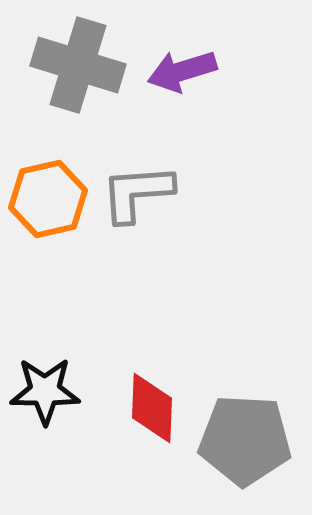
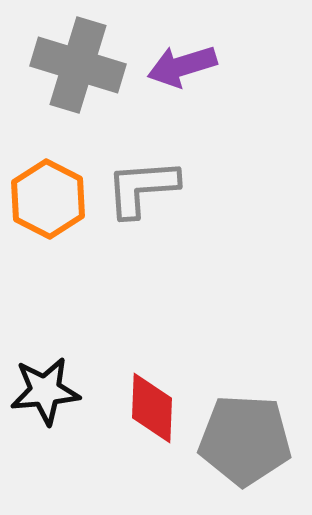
purple arrow: moved 5 px up
gray L-shape: moved 5 px right, 5 px up
orange hexagon: rotated 20 degrees counterclockwise
black star: rotated 6 degrees counterclockwise
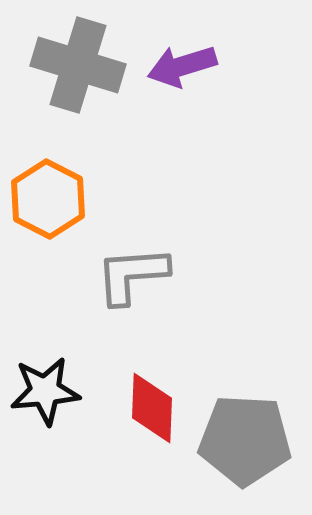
gray L-shape: moved 10 px left, 87 px down
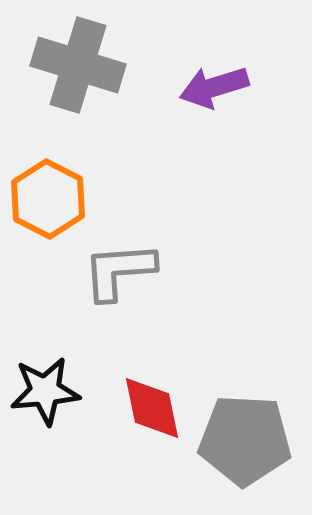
purple arrow: moved 32 px right, 21 px down
gray L-shape: moved 13 px left, 4 px up
red diamond: rotated 14 degrees counterclockwise
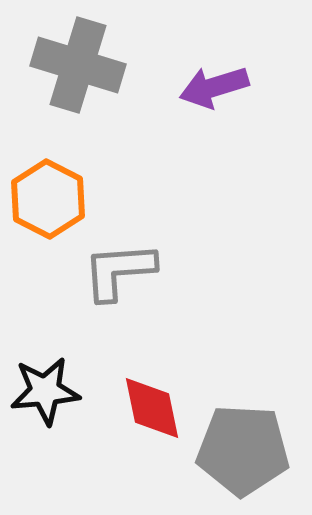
gray pentagon: moved 2 px left, 10 px down
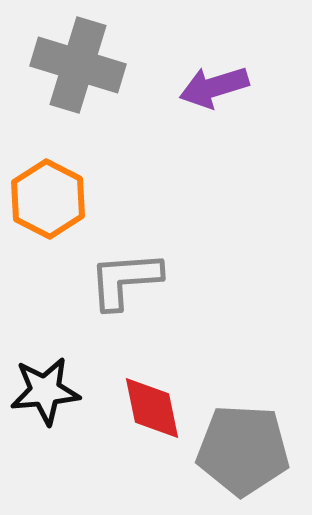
gray L-shape: moved 6 px right, 9 px down
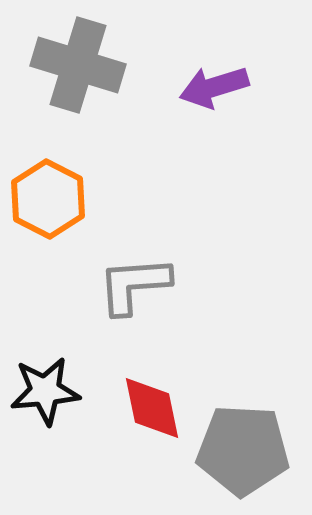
gray L-shape: moved 9 px right, 5 px down
